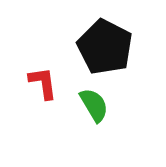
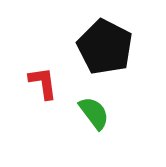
green semicircle: moved 8 px down; rotated 6 degrees counterclockwise
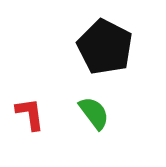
red L-shape: moved 13 px left, 31 px down
